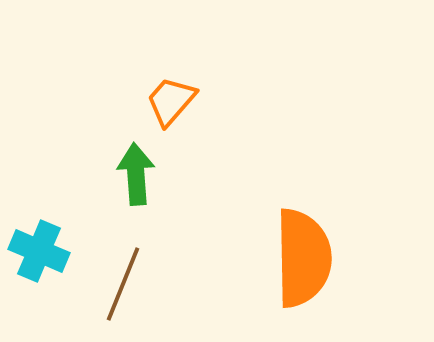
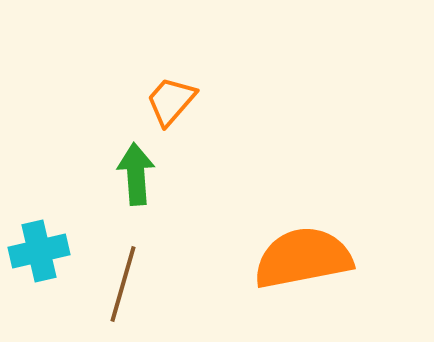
cyan cross: rotated 36 degrees counterclockwise
orange semicircle: rotated 100 degrees counterclockwise
brown line: rotated 6 degrees counterclockwise
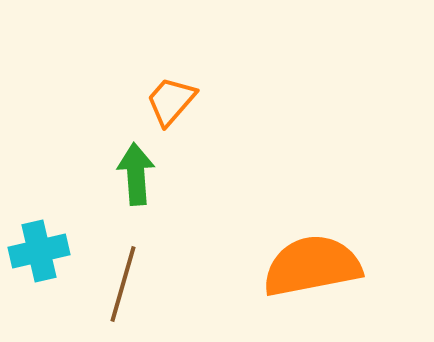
orange semicircle: moved 9 px right, 8 px down
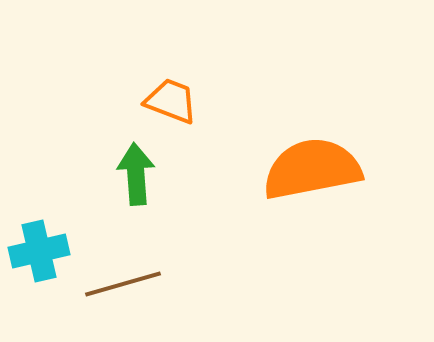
orange trapezoid: rotated 70 degrees clockwise
orange semicircle: moved 97 px up
brown line: rotated 58 degrees clockwise
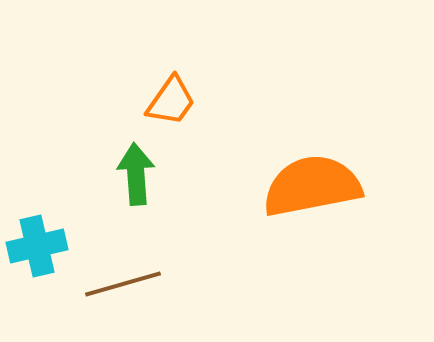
orange trapezoid: rotated 104 degrees clockwise
orange semicircle: moved 17 px down
cyan cross: moved 2 px left, 5 px up
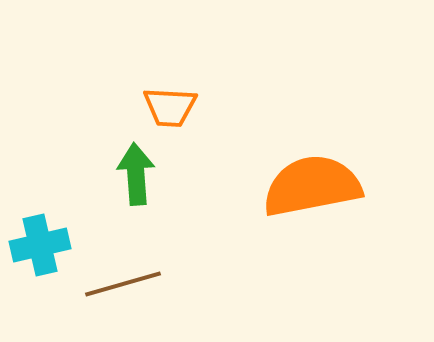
orange trapezoid: moved 1 px left, 6 px down; rotated 58 degrees clockwise
cyan cross: moved 3 px right, 1 px up
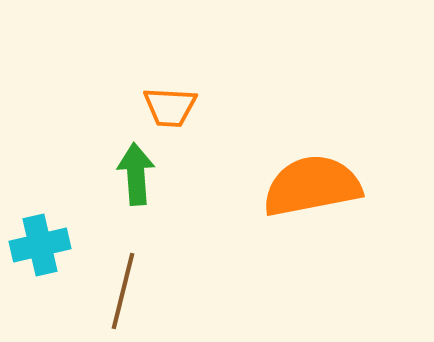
brown line: moved 7 px down; rotated 60 degrees counterclockwise
